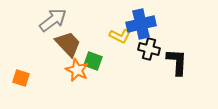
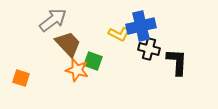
blue cross: moved 2 px down
yellow L-shape: moved 1 px left, 2 px up
orange star: rotated 10 degrees counterclockwise
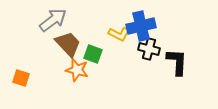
green square: moved 7 px up
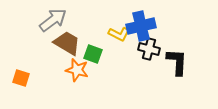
brown trapezoid: moved 1 px left, 1 px up; rotated 16 degrees counterclockwise
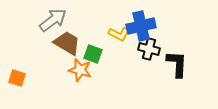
black L-shape: moved 2 px down
orange star: moved 3 px right
orange square: moved 4 px left
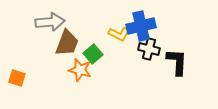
gray arrow: moved 3 px left, 2 px down; rotated 32 degrees clockwise
brown trapezoid: rotated 80 degrees clockwise
green square: rotated 30 degrees clockwise
black L-shape: moved 2 px up
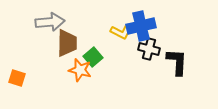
yellow L-shape: moved 2 px right, 2 px up
brown trapezoid: rotated 20 degrees counterclockwise
green square: moved 3 px down
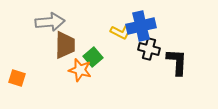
brown trapezoid: moved 2 px left, 2 px down
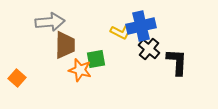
black cross: rotated 25 degrees clockwise
green square: moved 3 px right, 2 px down; rotated 30 degrees clockwise
orange square: rotated 24 degrees clockwise
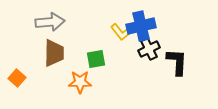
yellow L-shape: rotated 25 degrees clockwise
brown trapezoid: moved 11 px left, 8 px down
black cross: rotated 25 degrees clockwise
orange star: moved 12 px down; rotated 15 degrees counterclockwise
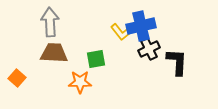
gray arrow: rotated 88 degrees counterclockwise
brown trapezoid: rotated 88 degrees counterclockwise
